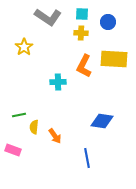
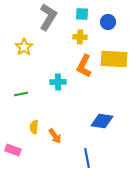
gray L-shape: rotated 92 degrees counterclockwise
yellow cross: moved 1 px left, 4 px down
green line: moved 2 px right, 21 px up
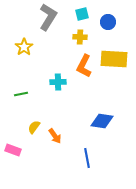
cyan square: rotated 16 degrees counterclockwise
yellow semicircle: rotated 32 degrees clockwise
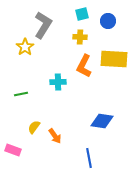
gray L-shape: moved 5 px left, 8 px down
blue circle: moved 1 px up
yellow star: moved 1 px right
blue line: moved 2 px right
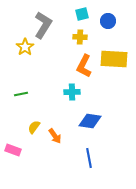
cyan cross: moved 14 px right, 10 px down
blue diamond: moved 12 px left
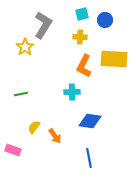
blue circle: moved 3 px left, 1 px up
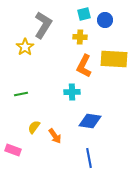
cyan square: moved 2 px right
